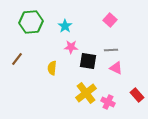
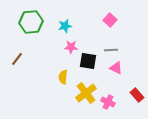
cyan star: rotated 24 degrees clockwise
yellow semicircle: moved 11 px right, 9 px down
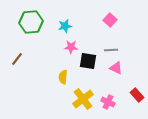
yellow cross: moved 3 px left, 6 px down
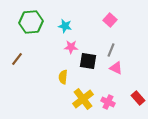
cyan star: rotated 24 degrees clockwise
gray line: rotated 64 degrees counterclockwise
red rectangle: moved 1 px right, 3 px down
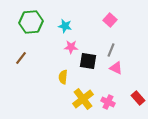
brown line: moved 4 px right, 1 px up
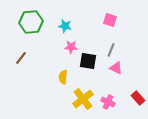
pink square: rotated 24 degrees counterclockwise
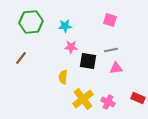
cyan star: rotated 16 degrees counterclockwise
gray line: rotated 56 degrees clockwise
pink triangle: rotated 32 degrees counterclockwise
red rectangle: rotated 24 degrees counterclockwise
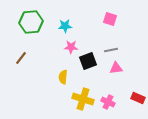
pink square: moved 1 px up
black square: rotated 30 degrees counterclockwise
yellow cross: rotated 35 degrees counterclockwise
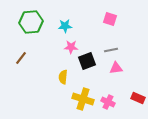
black square: moved 1 px left
